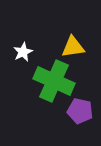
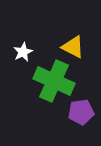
yellow triangle: rotated 35 degrees clockwise
purple pentagon: moved 1 px right, 1 px down; rotated 20 degrees counterclockwise
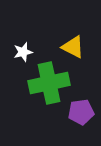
white star: rotated 12 degrees clockwise
green cross: moved 5 px left, 2 px down; rotated 36 degrees counterclockwise
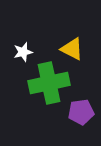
yellow triangle: moved 1 px left, 2 px down
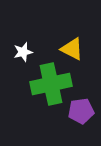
green cross: moved 2 px right, 1 px down
purple pentagon: moved 1 px up
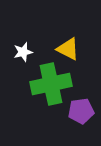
yellow triangle: moved 4 px left
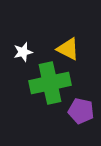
green cross: moved 1 px left, 1 px up
purple pentagon: rotated 20 degrees clockwise
